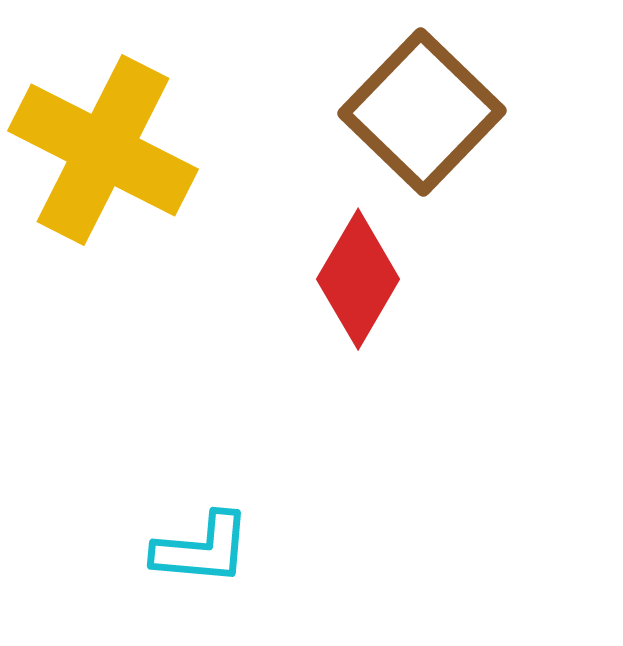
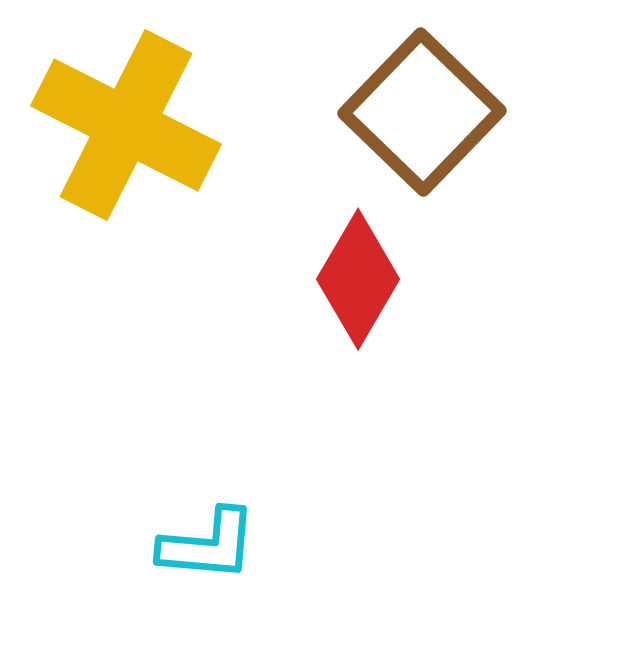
yellow cross: moved 23 px right, 25 px up
cyan L-shape: moved 6 px right, 4 px up
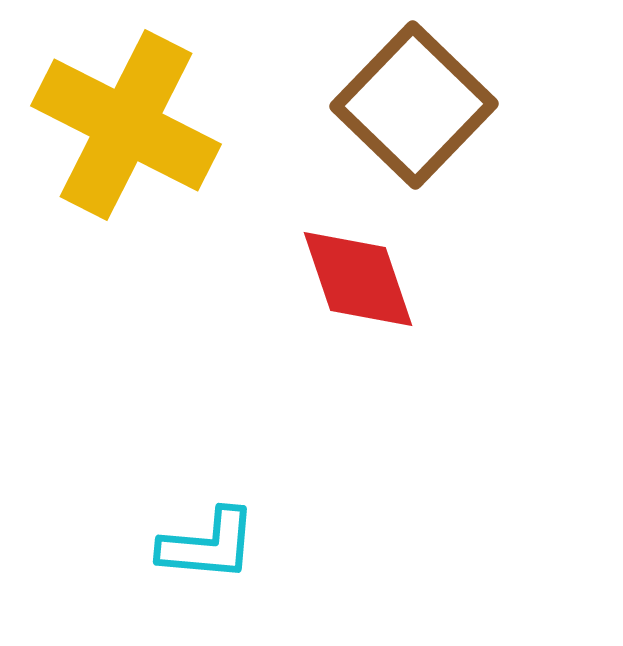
brown square: moved 8 px left, 7 px up
red diamond: rotated 49 degrees counterclockwise
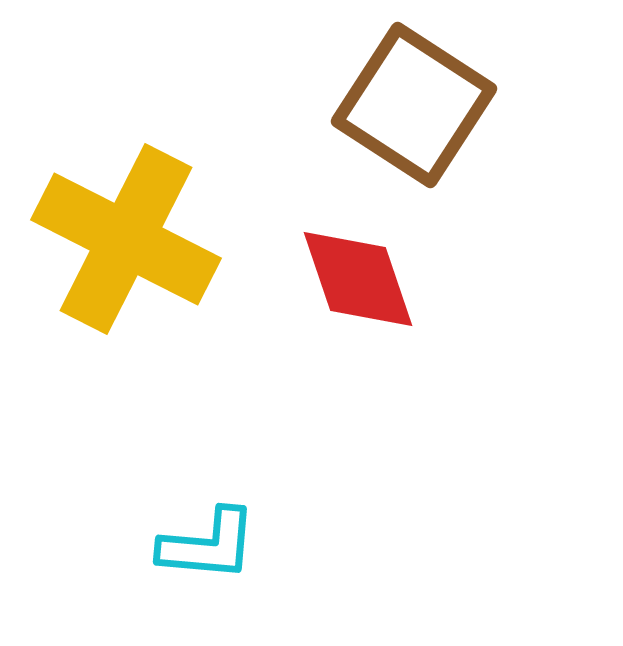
brown square: rotated 11 degrees counterclockwise
yellow cross: moved 114 px down
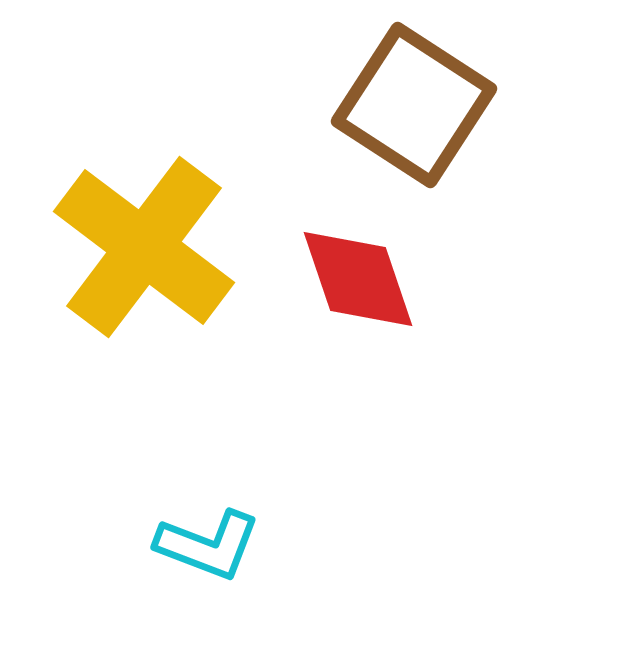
yellow cross: moved 18 px right, 8 px down; rotated 10 degrees clockwise
cyan L-shape: rotated 16 degrees clockwise
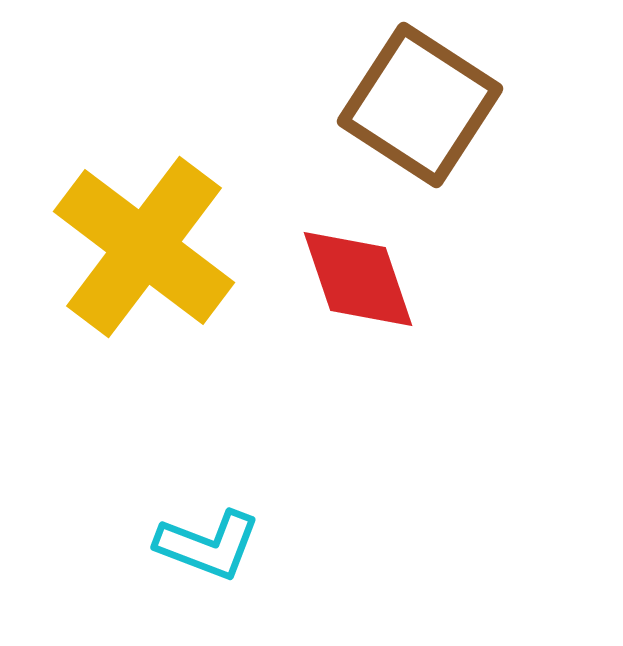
brown square: moved 6 px right
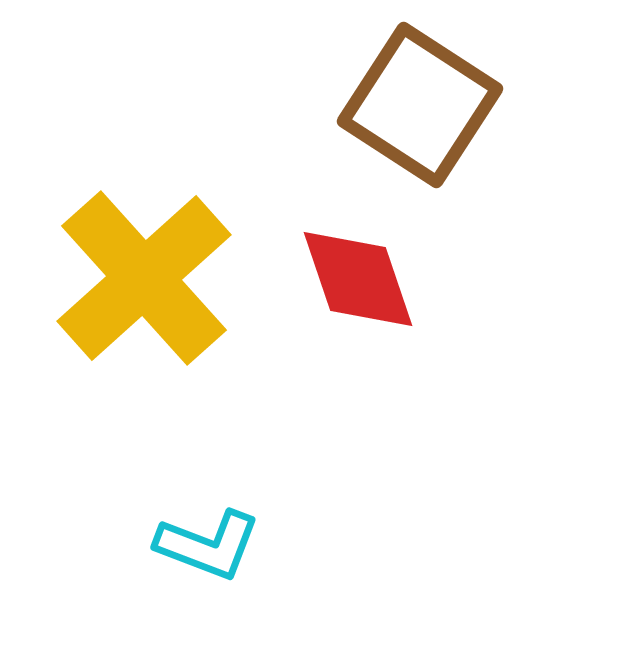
yellow cross: moved 31 px down; rotated 11 degrees clockwise
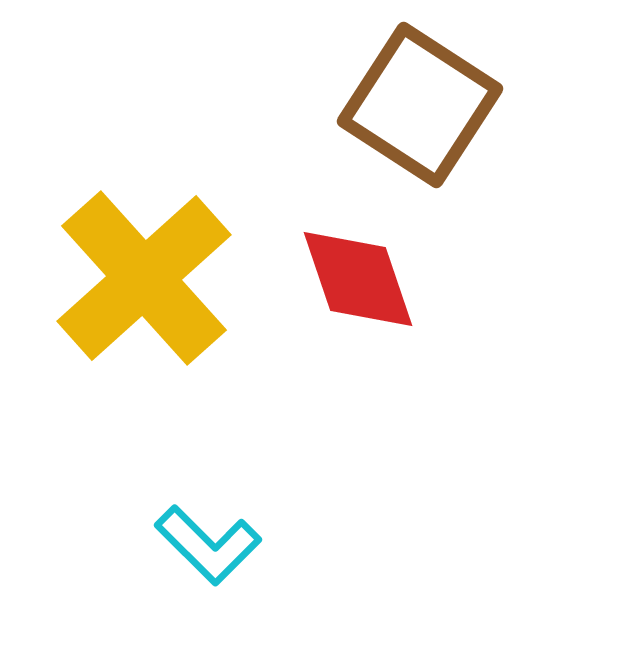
cyan L-shape: rotated 24 degrees clockwise
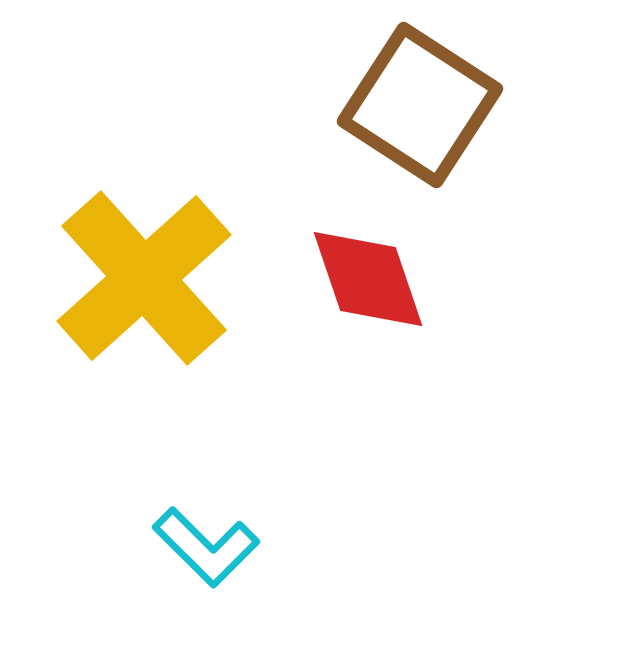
red diamond: moved 10 px right
cyan L-shape: moved 2 px left, 2 px down
